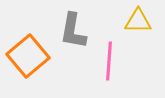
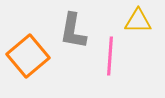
pink line: moved 1 px right, 5 px up
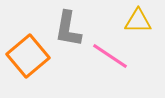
gray L-shape: moved 5 px left, 2 px up
pink line: rotated 60 degrees counterclockwise
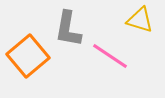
yellow triangle: moved 2 px right, 1 px up; rotated 16 degrees clockwise
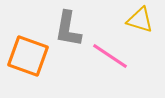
orange square: rotated 30 degrees counterclockwise
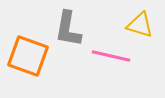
yellow triangle: moved 5 px down
pink line: moved 1 px right; rotated 21 degrees counterclockwise
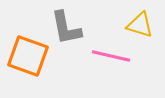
gray L-shape: moved 2 px left, 1 px up; rotated 21 degrees counterclockwise
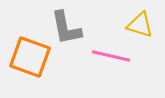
orange square: moved 2 px right, 1 px down
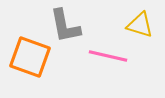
gray L-shape: moved 1 px left, 2 px up
pink line: moved 3 px left
